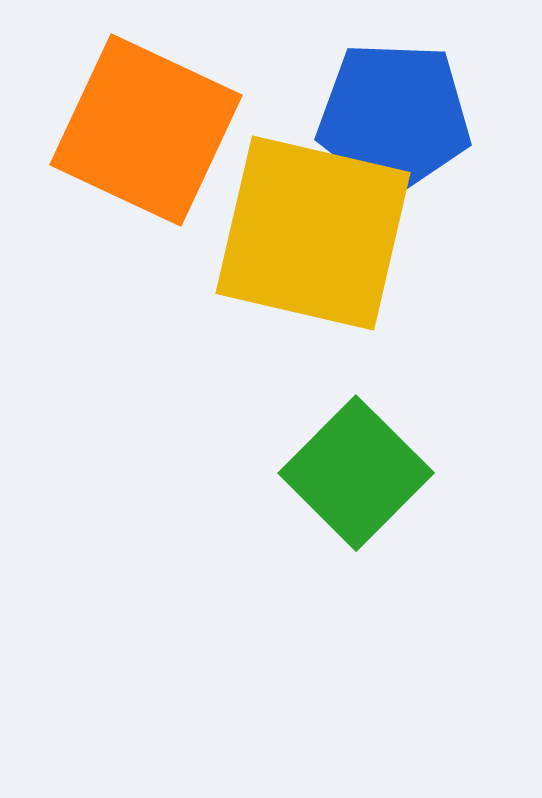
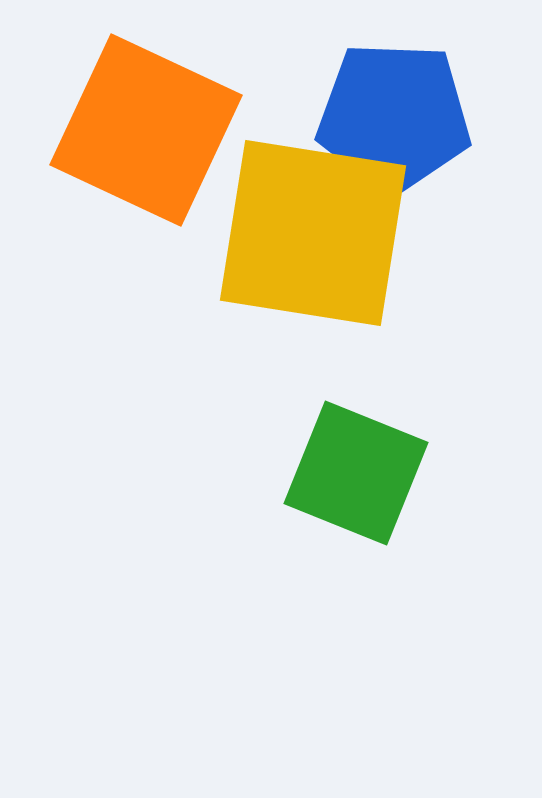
yellow square: rotated 4 degrees counterclockwise
green square: rotated 23 degrees counterclockwise
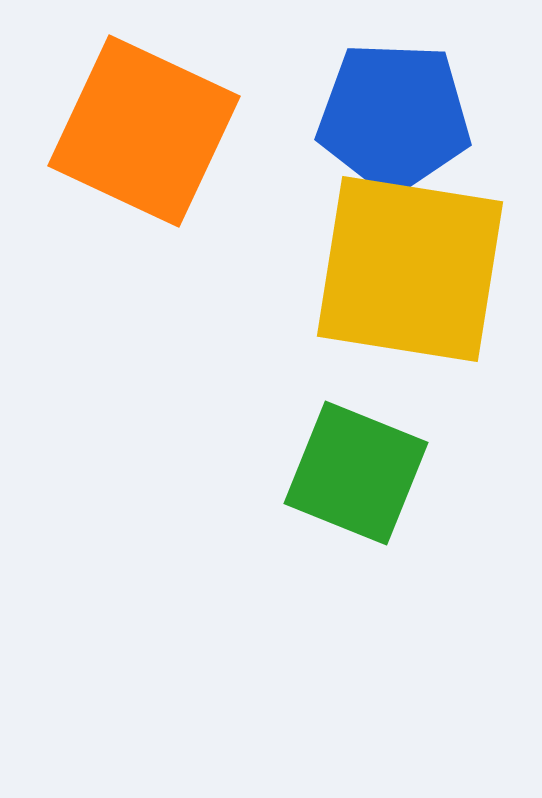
orange square: moved 2 px left, 1 px down
yellow square: moved 97 px right, 36 px down
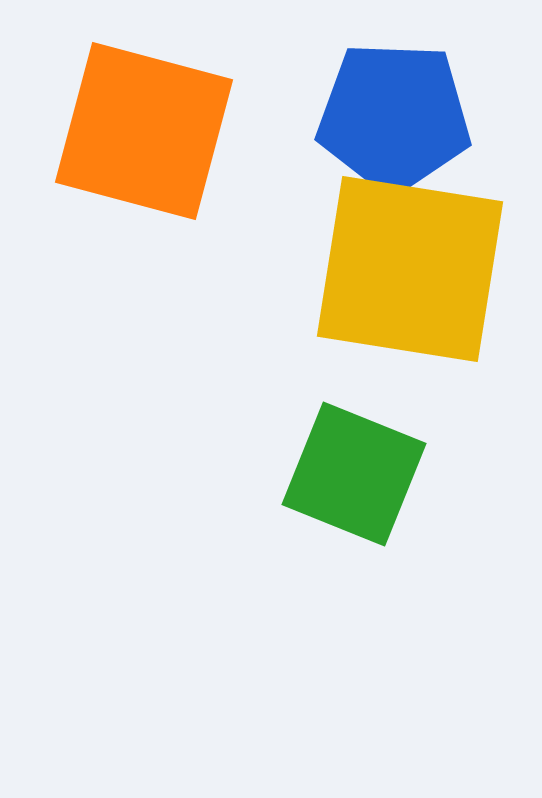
orange square: rotated 10 degrees counterclockwise
green square: moved 2 px left, 1 px down
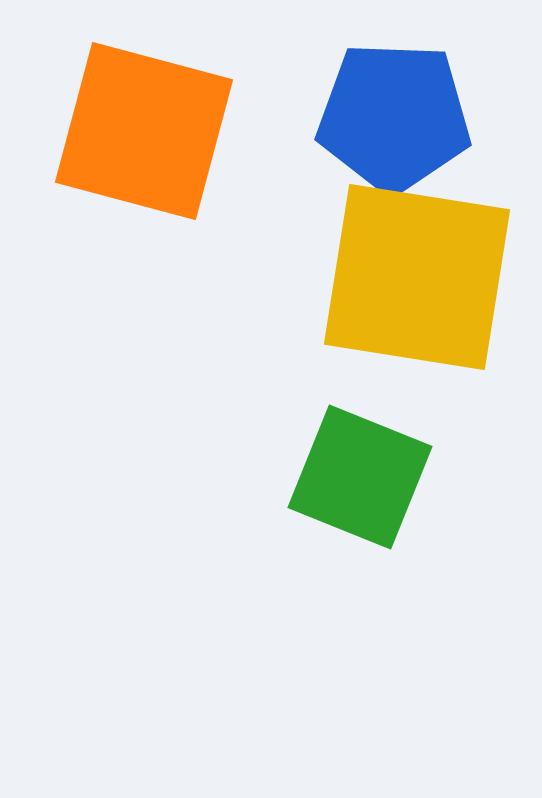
yellow square: moved 7 px right, 8 px down
green square: moved 6 px right, 3 px down
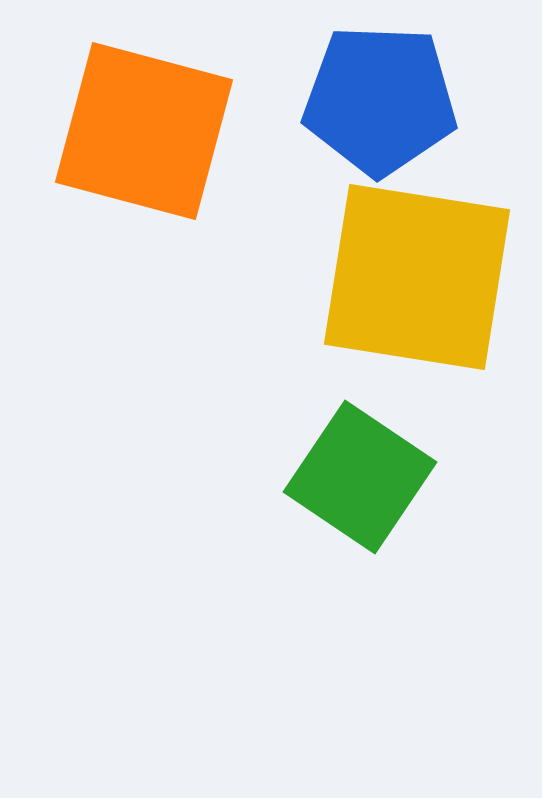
blue pentagon: moved 14 px left, 17 px up
green square: rotated 12 degrees clockwise
